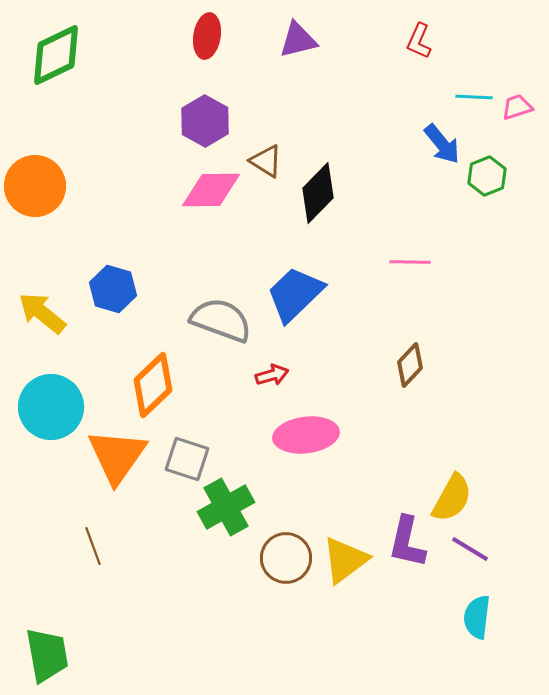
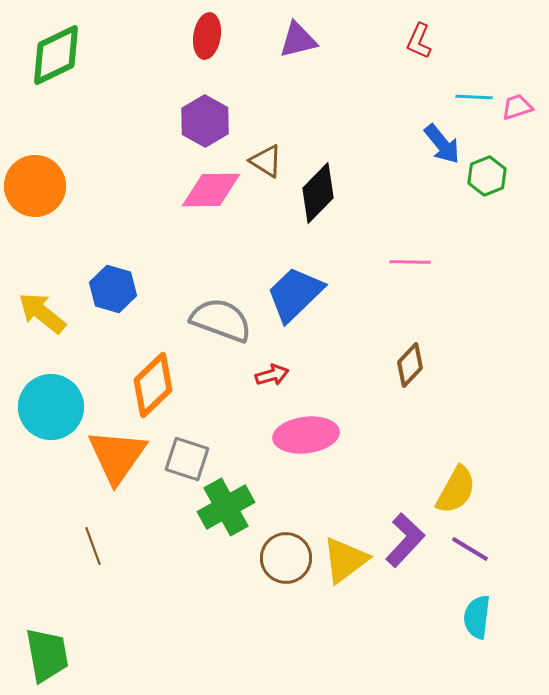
yellow semicircle: moved 4 px right, 8 px up
purple L-shape: moved 2 px left, 2 px up; rotated 150 degrees counterclockwise
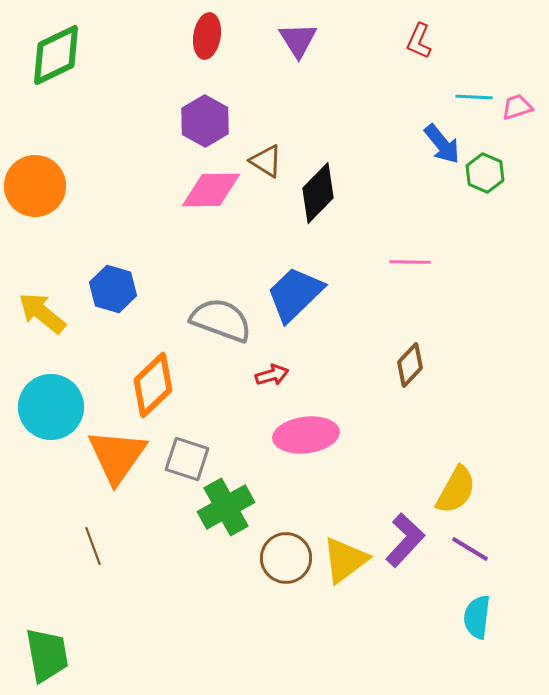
purple triangle: rotated 48 degrees counterclockwise
green hexagon: moved 2 px left, 3 px up; rotated 15 degrees counterclockwise
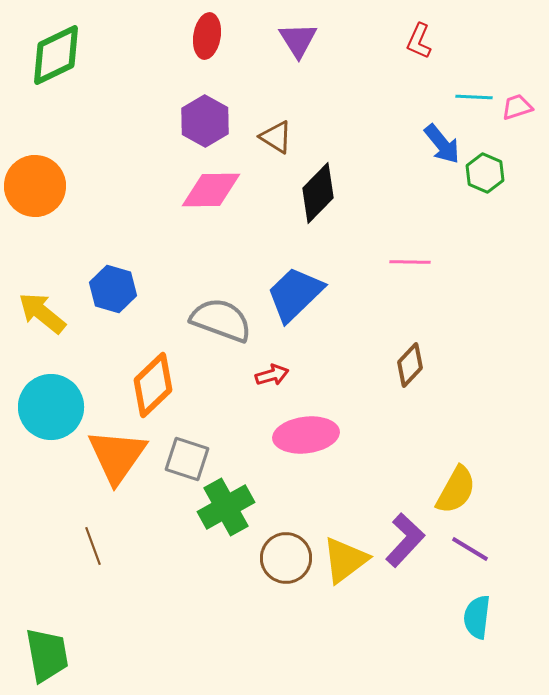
brown triangle: moved 10 px right, 24 px up
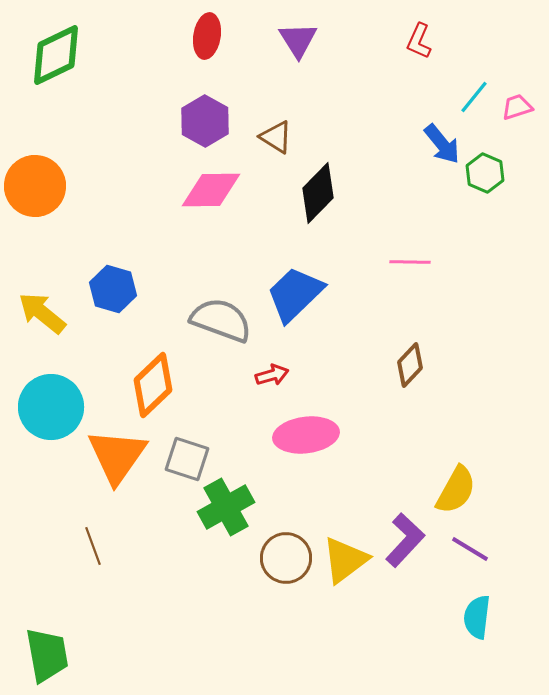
cyan line: rotated 54 degrees counterclockwise
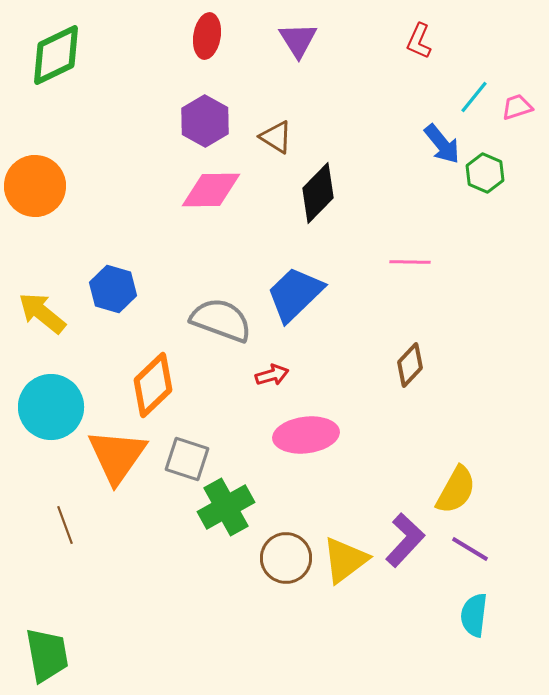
brown line: moved 28 px left, 21 px up
cyan semicircle: moved 3 px left, 2 px up
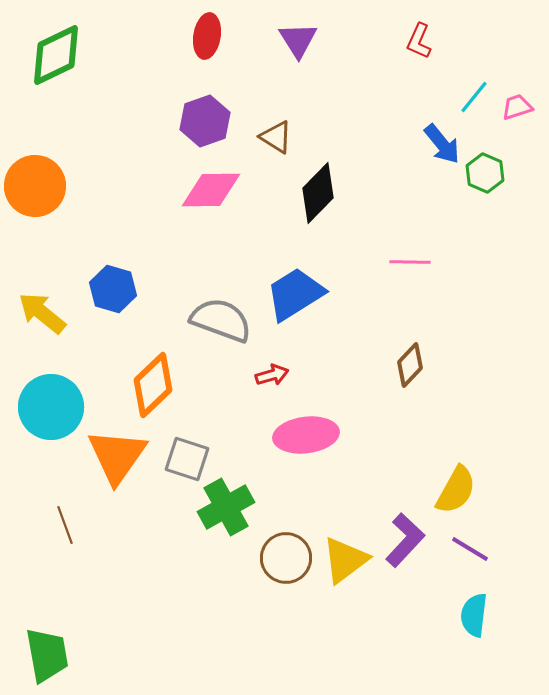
purple hexagon: rotated 12 degrees clockwise
blue trapezoid: rotated 12 degrees clockwise
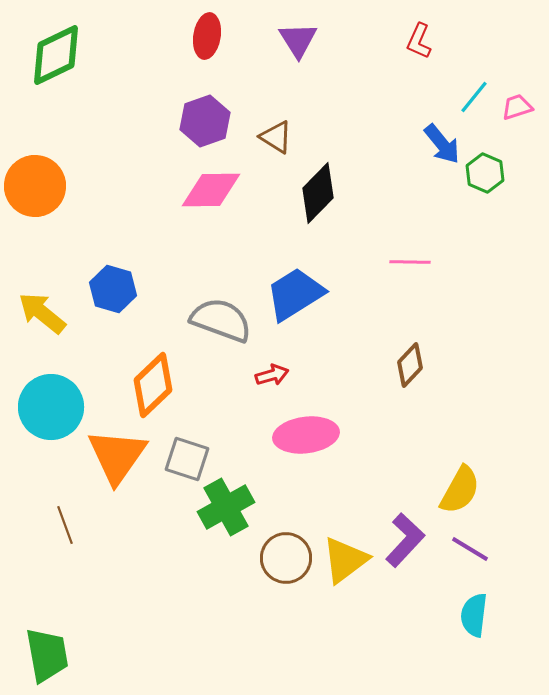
yellow semicircle: moved 4 px right
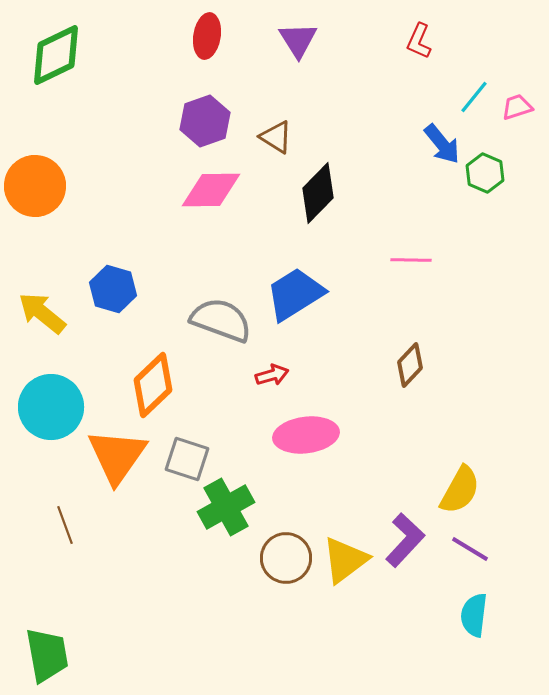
pink line: moved 1 px right, 2 px up
